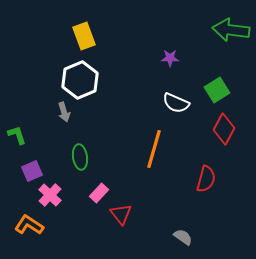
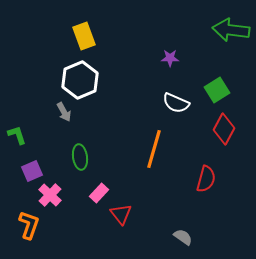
gray arrow: rotated 12 degrees counterclockwise
orange L-shape: rotated 76 degrees clockwise
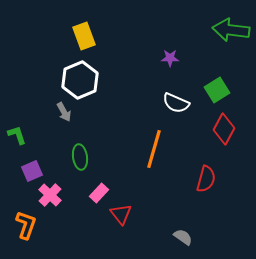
orange L-shape: moved 3 px left
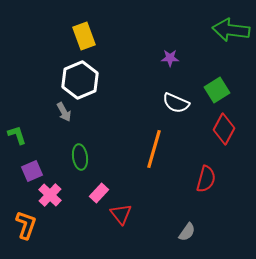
gray semicircle: moved 4 px right, 5 px up; rotated 90 degrees clockwise
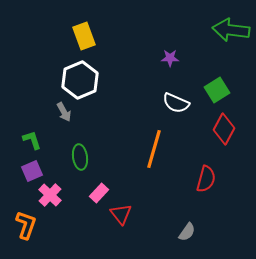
green L-shape: moved 15 px right, 5 px down
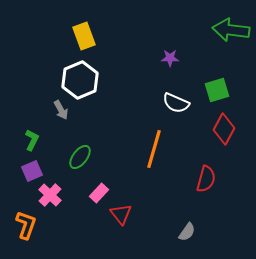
green square: rotated 15 degrees clockwise
gray arrow: moved 3 px left, 2 px up
green L-shape: rotated 45 degrees clockwise
green ellipse: rotated 45 degrees clockwise
